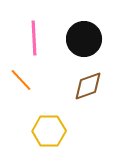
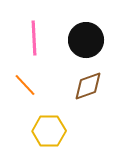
black circle: moved 2 px right, 1 px down
orange line: moved 4 px right, 5 px down
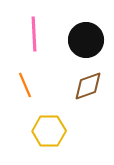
pink line: moved 4 px up
orange line: rotated 20 degrees clockwise
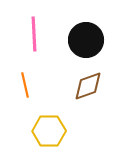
orange line: rotated 10 degrees clockwise
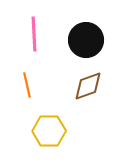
orange line: moved 2 px right
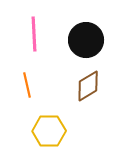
brown diamond: rotated 12 degrees counterclockwise
